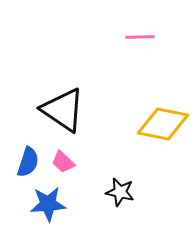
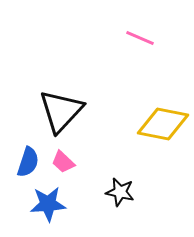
pink line: moved 1 px down; rotated 24 degrees clockwise
black triangle: moved 2 px left, 1 px down; rotated 39 degrees clockwise
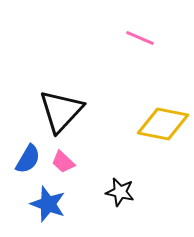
blue semicircle: moved 3 px up; rotated 12 degrees clockwise
blue star: rotated 24 degrees clockwise
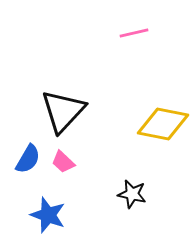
pink line: moved 6 px left, 5 px up; rotated 36 degrees counterclockwise
black triangle: moved 2 px right
black star: moved 12 px right, 2 px down
blue star: moved 11 px down
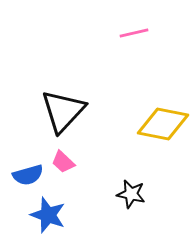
blue semicircle: moved 16 px down; rotated 44 degrees clockwise
black star: moved 1 px left
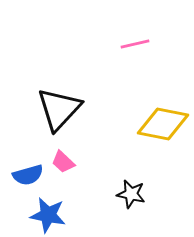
pink line: moved 1 px right, 11 px down
black triangle: moved 4 px left, 2 px up
blue star: rotated 9 degrees counterclockwise
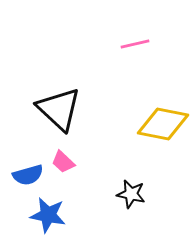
black triangle: rotated 30 degrees counterclockwise
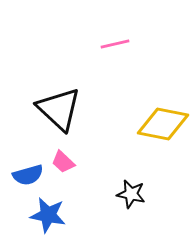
pink line: moved 20 px left
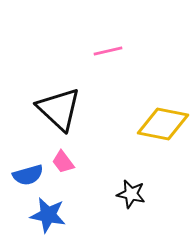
pink line: moved 7 px left, 7 px down
pink trapezoid: rotated 10 degrees clockwise
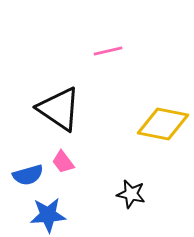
black triangle: rotated 9 degrees counterclockwise
blue star: rotated 15 degrees counterclockwise
